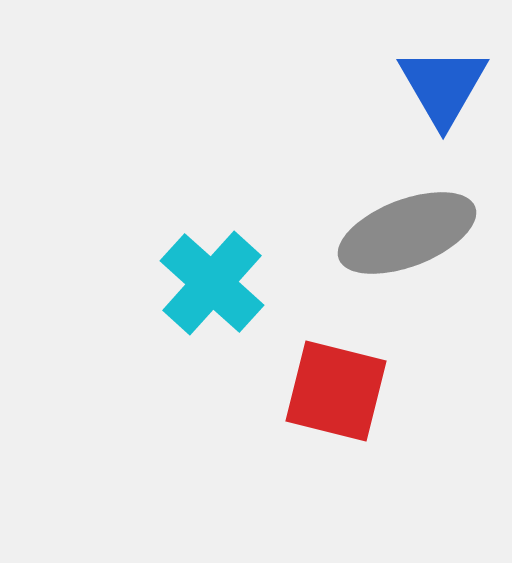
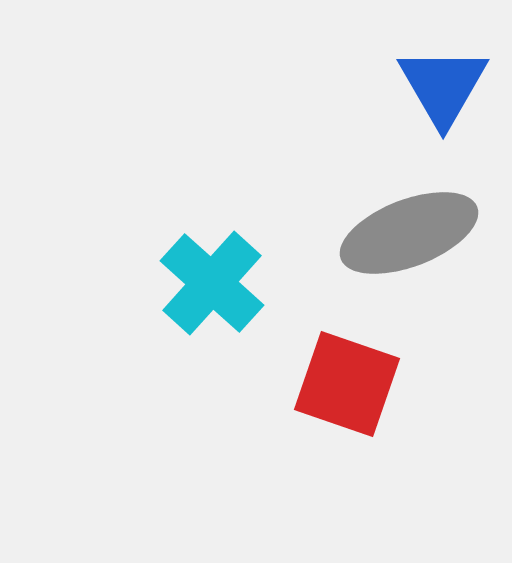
gray ellipse: moved 2 px right
red square: moved 11 px right, 7 px up; rotated 5 degrees clockwise
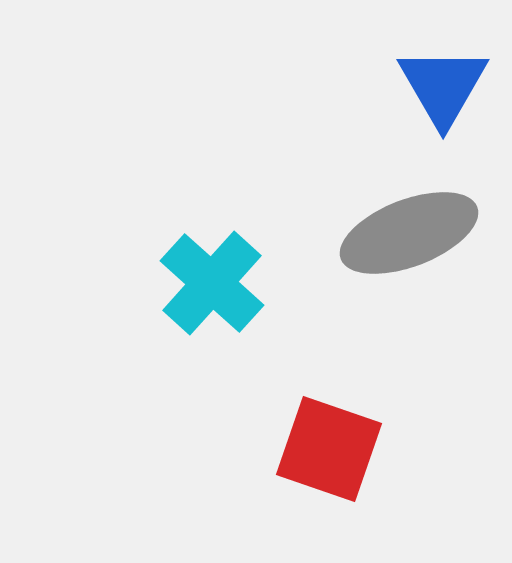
red square: moved 18 px left, 65 px down
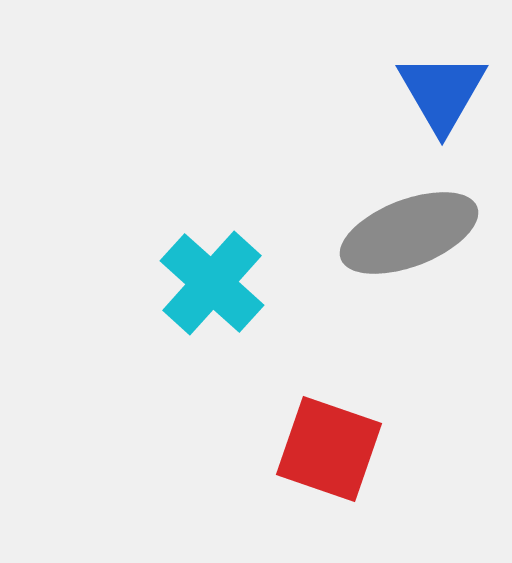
blue triangle: moved 1 px left, 6 px down
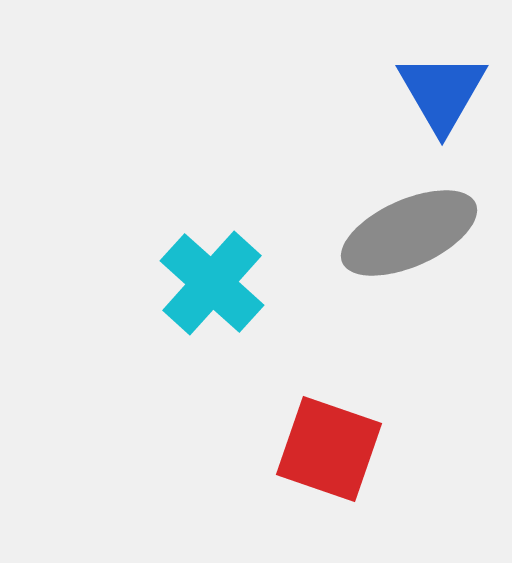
gray ellipse: rotated 3 degrees counterclockwise
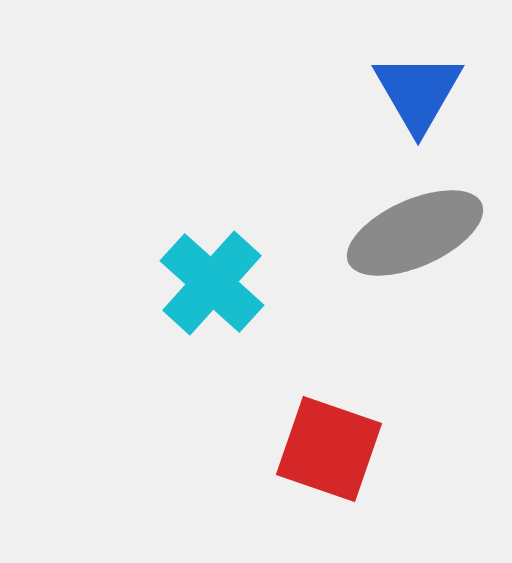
blue triangle: moved 24 px left
gray ellipse: moved 6 px right
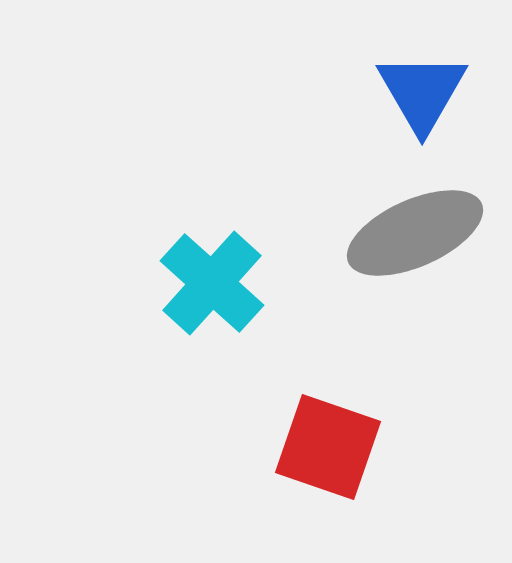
blue triangle: moved 4 px right
red square: moved 1 px left, 2 px up
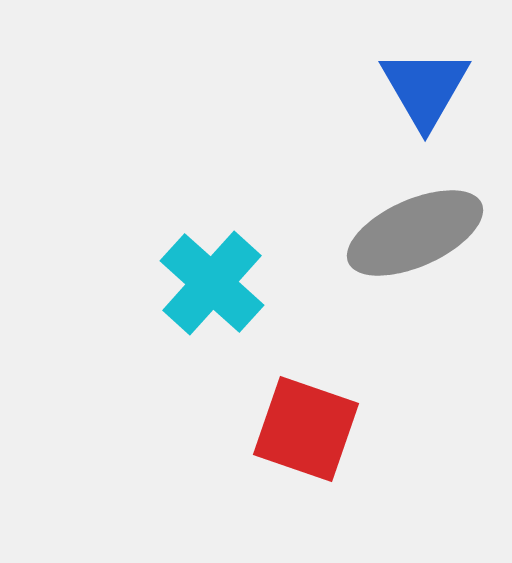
blue triangle: moved 3 px right, 4 px up
red square: moved 22 px left, 18 px up
